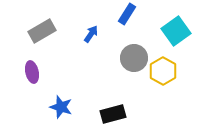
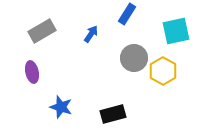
cyan square: rotated 24 degrees clockwise
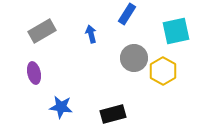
blue arrow: rotated 48 degrees counterclockwise
purple ellipse: moved 2 px right, 1 px down
blue star: rotated 10 degrees counterclockwise
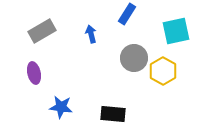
black rectangle: rotated 20 degrees clockwise
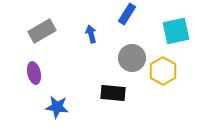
gray circle: moved 2 px left
blue star: moved 4 px left
black rectangle: moved 21 px up
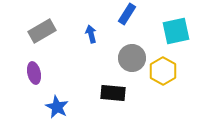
blue star: rotated 20 degrees clockwise
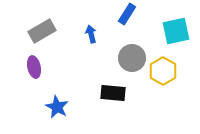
purple ellipse: moved 6 px up
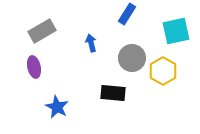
blue arrow: moved 9 px down
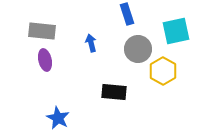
blue rectangle: rotated 50 degrees counterclockwise
gray rectangle: rotated 36 degrees clockwise
gray circle: moved 6 px right, 9 px up
purple ellipse: moved 11 px right, 7 px up
black rectangle: moved 1 px right, 1 px up
blue star: moved 1 px right, 11 px down
